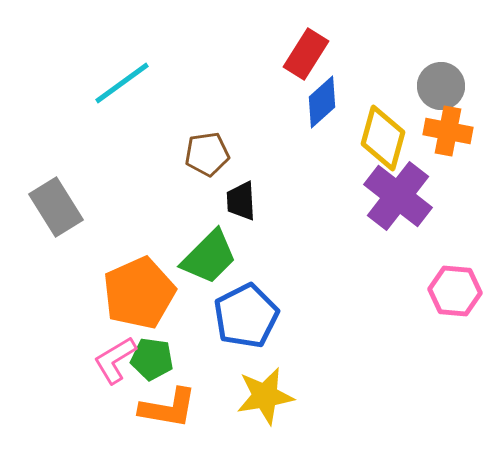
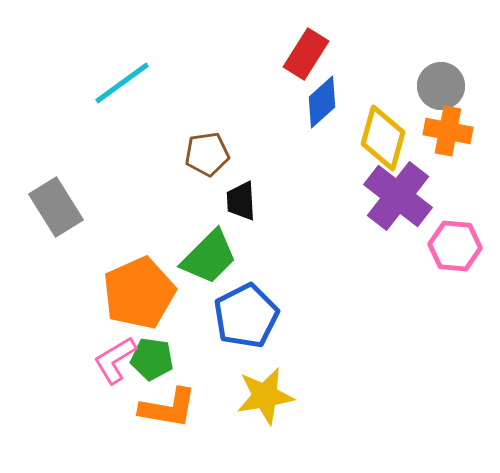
pink hexagon: moved 45 px up
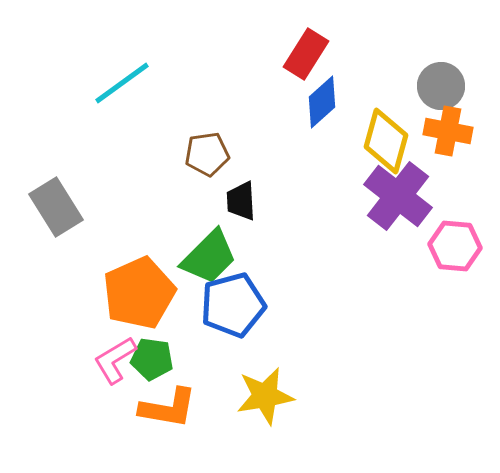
yellow diamond: moved 3 px right, 3 px down
blue pentagon: moved 13 px left, 11 px up; rotated 12 degrees clockwise
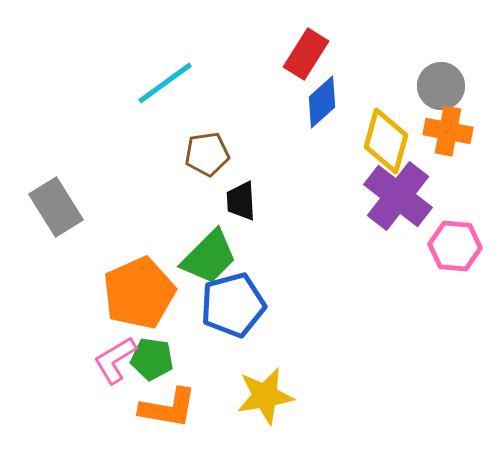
cyan line: moved 43 px right
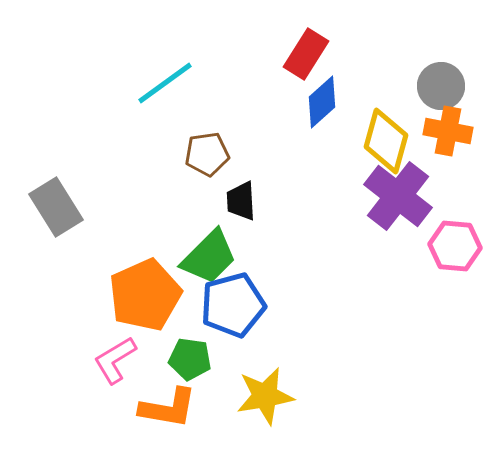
orange pentagon: moved 6 px right, 2 px down
green pentagon: moved 38 px right
